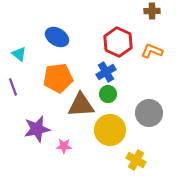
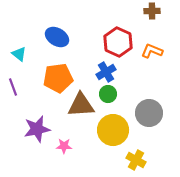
yellow circle: moved 3 px right
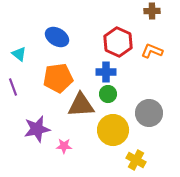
blue cross: rotated 30 degrees clockwise
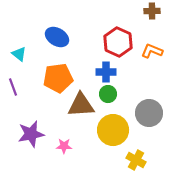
purple star: moved 6 px left, 5 px down
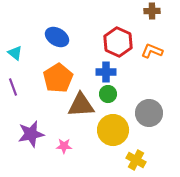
cyan triangle: moved 4 px left, 1 px up
orange pentagon: rotated 24 degrees counterclockwise
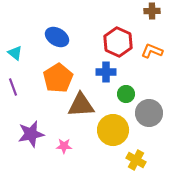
green circle: moved 18 px right
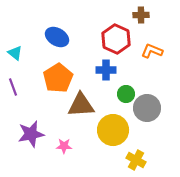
brown cross: moved 11 px left, 4 px down
red hexagon: moved 2 px left, 3 px up
blue cross: moved 2 px up
gray circle: moved 2 px left, 5 px up
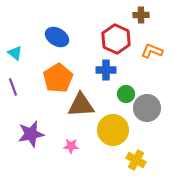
pink star: moved 7 px right
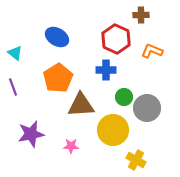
green circle: moved 2 px left, 3 px down
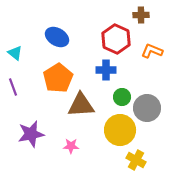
green circle: moved 2 px left
yellow circle: moved 7 px right
